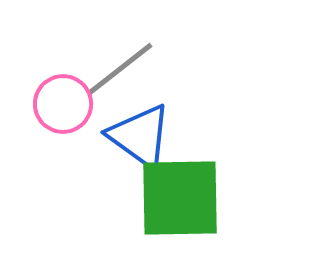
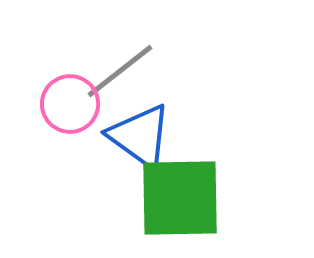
gray line: moved 2 px down
pink circle: moved 7 px right
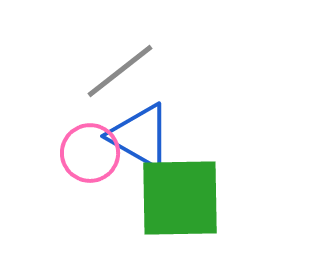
pink circle: moved 20 px right, 49 px down
blue triangle: rotated 6 degrees counterclockwise
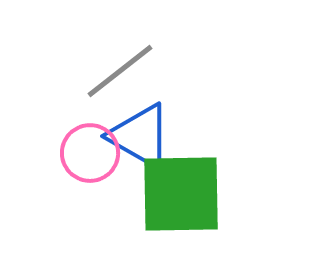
green square: moved 1 px right, 4 px up
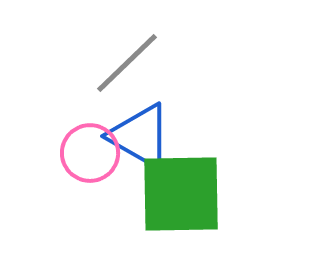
gray line: moved 7 px right, 8 px up; rotated 6 degrees counterclockwise
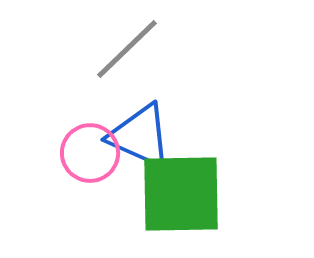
gray line: moved 14 px up
blue triangle: rotated 6 degrees counterclockwise
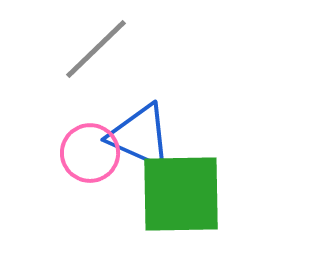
gray line: moved 31 px left
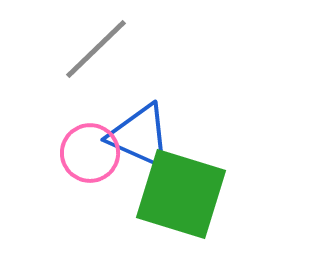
green square: rotated 18 degrees clockwise
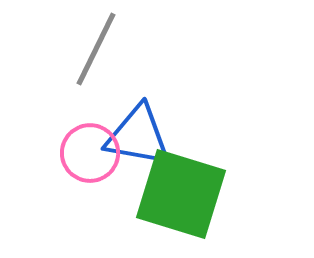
gray line: rotated 20 degrees counterclockwise
blue triangle: moved 2 px left; rotated 14 degrees counterclockwise
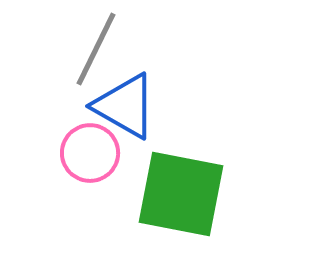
blue triangle: moved 13 px left, 30 px up; rotated 20 degrees clockwise
green square: rotated 6 degrees counterclockwise
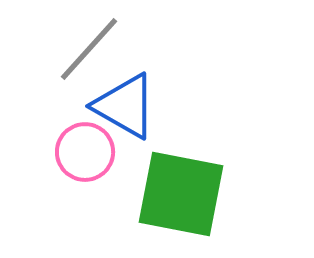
gray line: moved 7 px left; rotated 16 degrees clockwise
pink circle: moved 5 px left, 1 px up
